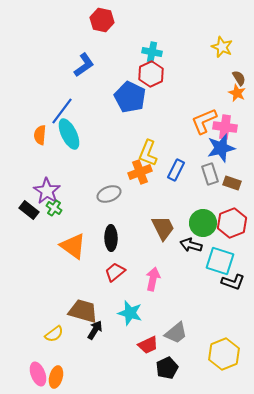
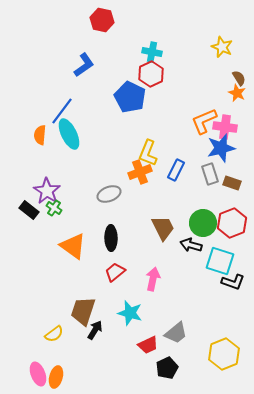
brown trapezoid at (83, 311): rotated 88 degrees counterclockwise
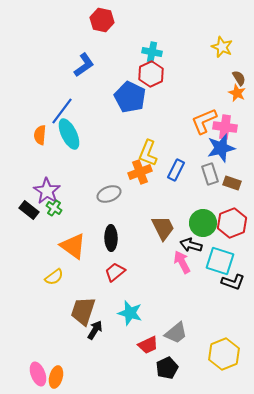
pink arrow at (153, 279): moved 29 px right, 17 px up; rotated 40 degrees counterclockwise
yellow semicircle at (54, 334): moved 57 px up
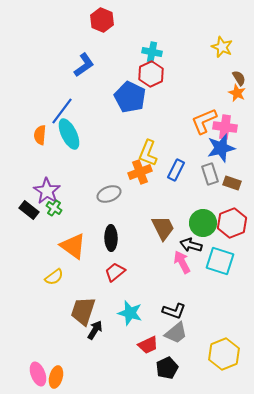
red hexagon at (102, 20): rotated 10 degrees clockwise
black L-shape at (233, 282): moved 59 px left, 29 px down
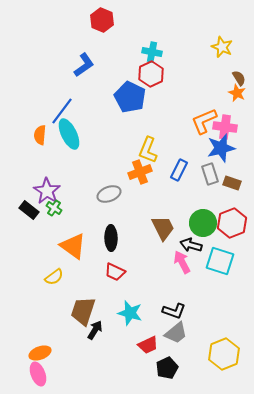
yellow L-shape at (148, 153): moved 3 px up
blue rectangle at (176, 170): moved 3 px right
red trapezoid at (115, 272): rotated 115 degrees counterclockwise
orange ellipse at (56, 377): moved 16 px left, 24 px up; rotated 55 degrees clockwise
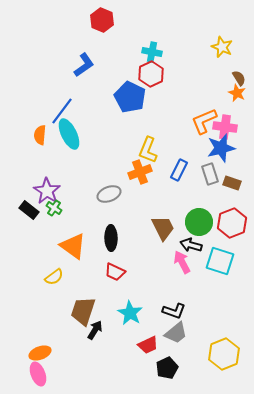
green circle at (203, 223): moved 4 px left, 1 px up
cyan star at (130, 313): rotated 15 degrees clockwise
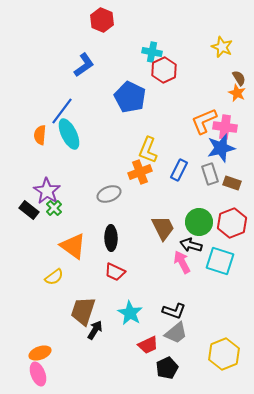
red hexagon at (151, 74): moved 13 px right, 4 px up
green cross at (54, 208): rotated 14 degrees clockwise
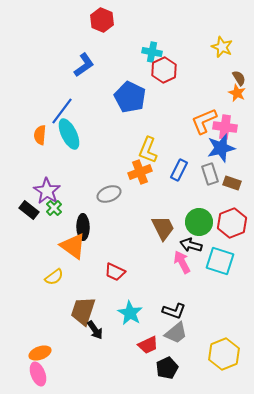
black ellipse at (111, 238): moved 28 px left, 11 px up
black arrow at (95, 330): rotated 114 degrees clockwise
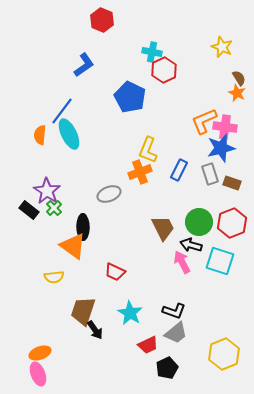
yellow semicircle at (54, 277): rotated 30 degrees clockwise
